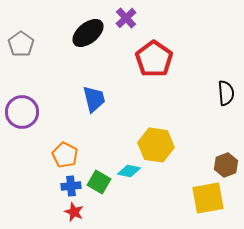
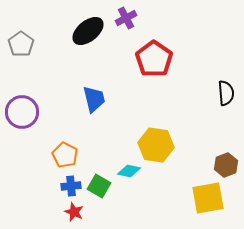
purple cross: rotated 15 degrees clockwise
black ellipse: moved 2 px up
green square: moved 4 px down
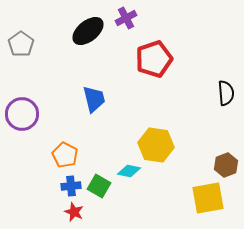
red pentagon: rotated 18 degrees clockwise
purple circle: moved 2 px down
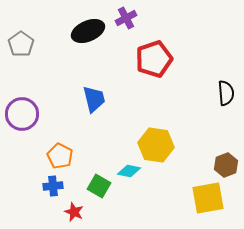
black ellipse: rotated 16 degrees clockwise
orange pentagon: moved 5 px left, 1 px down
blue cross: moved 18 px left
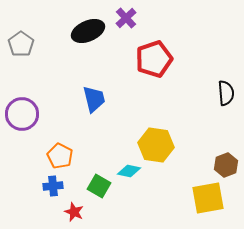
purple cross: rotated 15 degrees counterclockwise
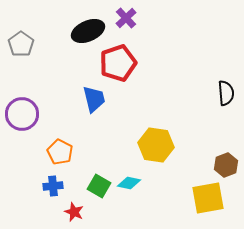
red pentagon: moved 36 px left, 4 px down
orange pentagon: moved 4 px up
cyan diamond: moved 12 px down
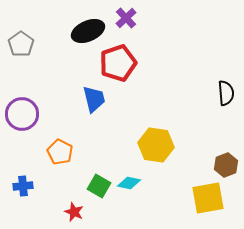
blue cross: moved 30 px left
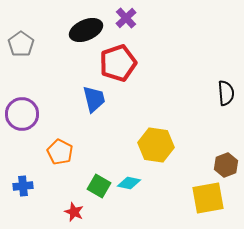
black ellipse: moved 2 px left, 1 px up
